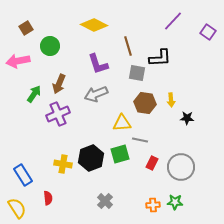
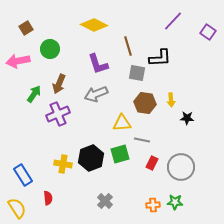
green circle: moved 3 px down
gray line: moved 2 px right
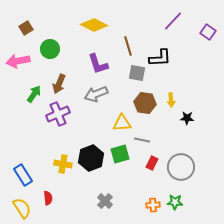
yellow semicircle: moved 5 px right
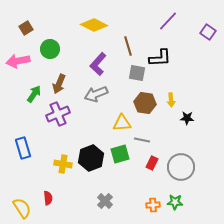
purple line: moved 5 px left
purple L-shape: rotated 60 degrees clockwise
blue rectangle: moved 27 px up; rotated 15 degrees clockwise
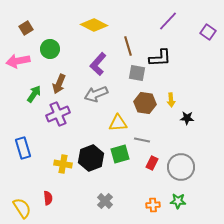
yellow triangle: moved 4 px left
green star: moved 3 px right, 1 px up
